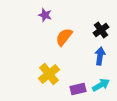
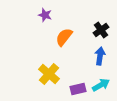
yellow cross: rotated 10 degrees counterclockwise
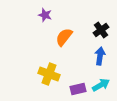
yellow cross: rotated 20 degrees counterclockwise
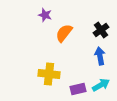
orange semicircle: moved 4 px up
blue arrow: rotated 18 degrees counterclockwise
yellow cross: rotated 15 degrees counterclockwise
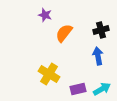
black cross: rotated 21 degrees clockwise
blue arrow: moved 2 px left
yellow cross: rotated 25 degrees clockwise
cyan arrow: moved 1 px right, 4 px down
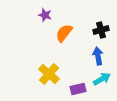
yellow cross: rotated 10 degrees clockwise
cyan arrow: moved 10 px up
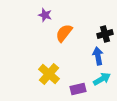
black cross: moved 4 px right, 4 px down
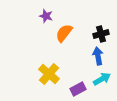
purple star: moved 1 px right, 1 px down
black cross: moved 4 px left
purple rectangle: rotated 14 degrees counterclockwise
